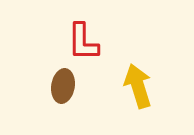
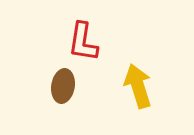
red L-shape: rotated 9 degrees clockwise
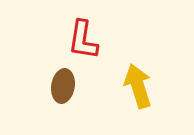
red L-shape: moved 2 px up
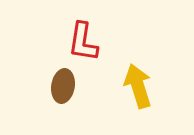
red L-shape: moved 2 px down
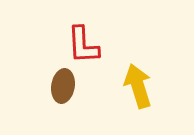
red L-shape: moved 3 px down; rotated 12 degrees counterclockwise
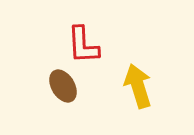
brown ellipse: rotated 40 degrees counterclockwise
